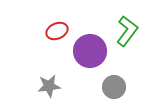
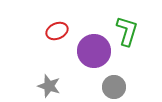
green L-shape: rotated 20 degrees counterclockwise
purple circle: moved 4 px right
gray star: rotated 25 degrees clockwise
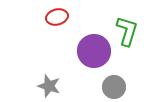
red ellipse: moved 14 px up; rotated 10 degrees clockwise
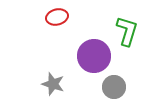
purple circle: moved 5 px down
gray star: moved 4 px right, 2 px up
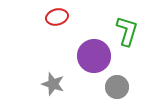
gray circle: moved 3 px right
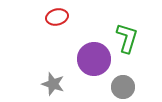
green L-shape: moved 7 px down
purple circle: moved 3 px down
gray circle: moved 6 px right
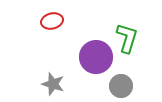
red ellipse: moved 5 px left, 4 px down
purple circle: moved 2 px right, 2 px up
gray circle: moved 2 px left, 1 px up
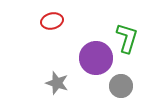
purple circle: moved 1 px down
gray star: moved 4 px right, 1 px up
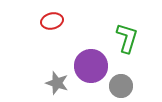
purple circle: moved 5 px left, 8 px down
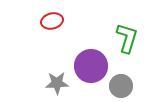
gray star: rotated 20 degrees counterclockwise
